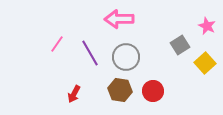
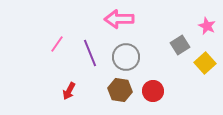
purple line: rotated 8 degrees clockwise
red arrow: moved 5 px left, 3 px up
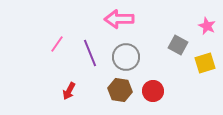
gray square: moved 2 px left; rotated 30 degrees counterclockwise
yellow square: rotated 25 degrees clockwise
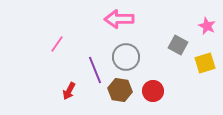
purple line: moved 5 px right, 17 px down
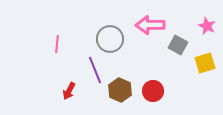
pink arrow: moved 31 px right, 6 px down
pink line: rotated 30 degrees counterclockwise
gray circle: moved 16 px left, 18 px up
brown hexagon: rotated 15 degrees clockwise
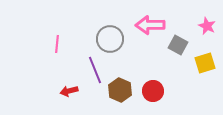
red arrow: rotated 48 degrees clockwise
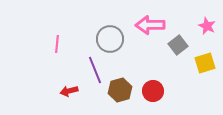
gray square: rotated 24 degrees clockwise
brown hexagon: rotated 20 degrees clockwise
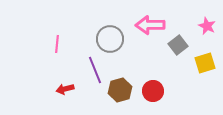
red arrow: moved 4 px left, 2 px up
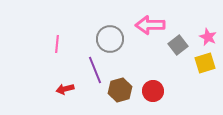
pink star: moved 1 px right, 11 px down
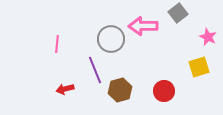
pink arrow: moved 7 px left, 1 px down
gray circle: moved 1 px right
gray square: moved 32 px up
yellow square: moved 6 px left, 4 px down
red circle: moved 11 px right
